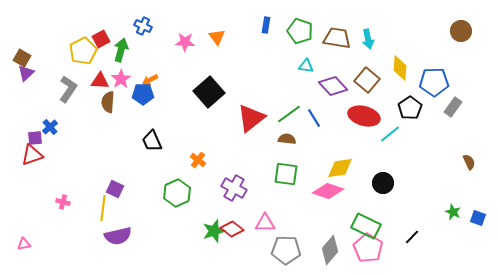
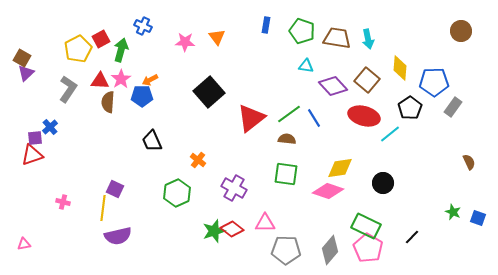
green pentagon at (300, 31): moved 2 px right
yellow pentagon at (83, 51): moved 5 px left, 2 px up
blue pentagon at (143, 94): moved 1 px left, 2 px down
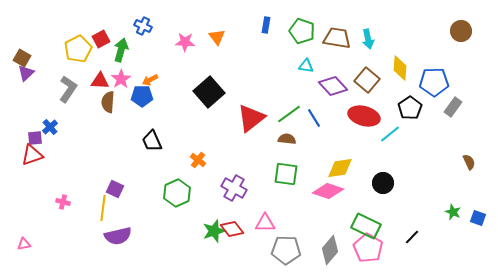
red diamond at (232, 229): rotated 15 degrees clockwise
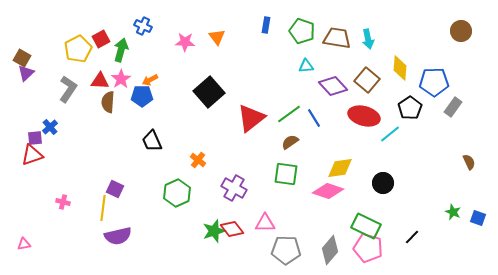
cyan triangle at (306, 66): rotated 14 degrees counterclockwise
brown semicircle at (287, 139): moved 3 px right, 3 px down; rotated 42 degrees counterclockwise
pink pentagon at (368, 248): rotated 16 degrees counterclockwise
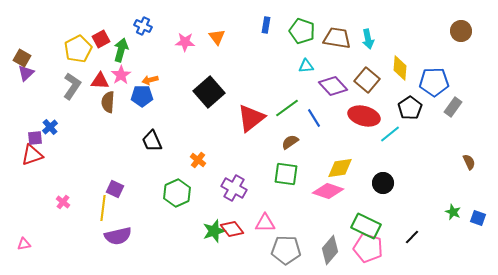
pink star at (121, 79): moved 4 px up
orange arrow at (150, 80): rotated 14 degrees clockwise
gray L-shape at (68, 89): moved 4 px right, 3 px up
green line at (289, 114): moved 2 px left, 6 px up
pink cross at (63, 202): rotated 24 degrees clockwise
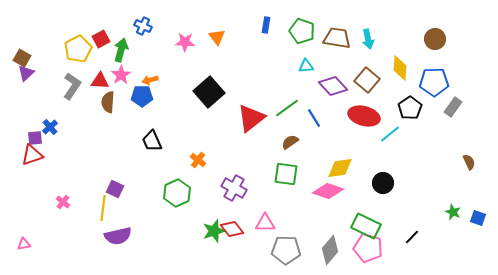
brown circle at (461, 31): moved 26 px left, 8 px down
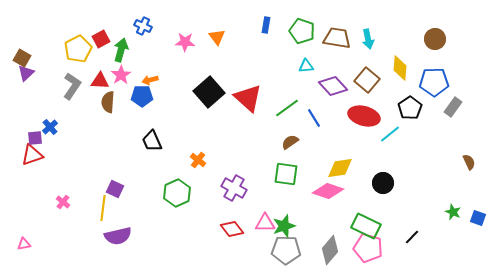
red triangle at (251, 118): moved 3 px left, 20 px up; rotated 40 degrees counterclockwise
green star at (214, 231): moved 70 px right, 5 px up
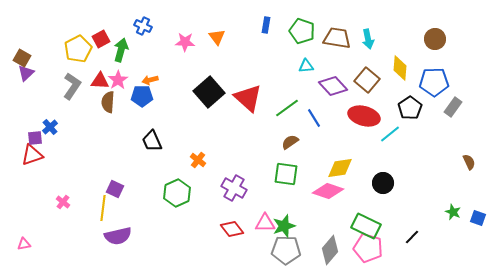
pink star at (121, 75): moved 3 px left, 5 px down
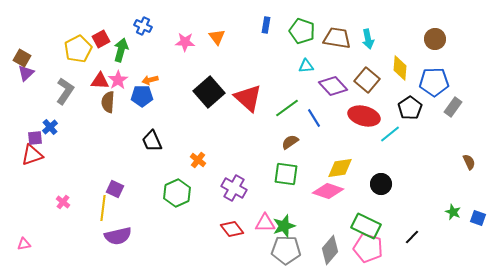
gray L-shape at (72, 86): moved 7 px left, 5 px down
black circle at (383, 183): moved 2 px left, 1 px down
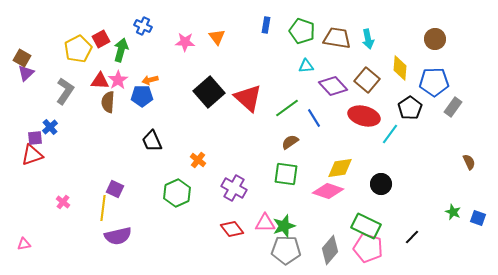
cyan line at (390, 134): rotated 15 degrees counterclockwise
